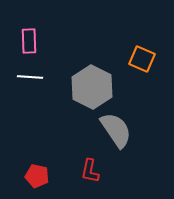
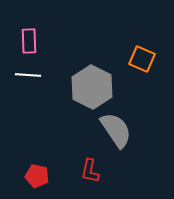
white line: moved 2 px left, 2 px up
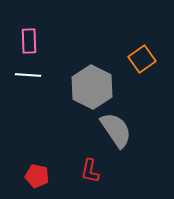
orange square: rotated 32 degrees clockwise
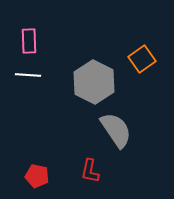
gray hexagon: moved 2 px right, 5 px up
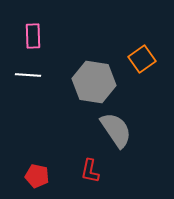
pink rectangle: moved 4 px right, 5 px up
gray hexagon: rotated 18 degrees counterclockwise
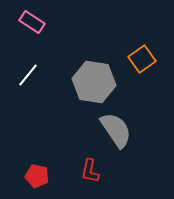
pink rectangle: moved 1 px left, 14 px up; rotated 55 degrees counterclockwise
white line: rotated 55 degrees counterclockwise
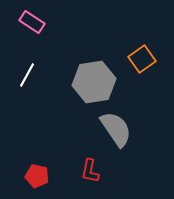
white line: moved 1 px left; rotated 10 degrees counterclockwise
gray hexagon: rotated 18 degrees counterclockwise
gray semicircle: moved 1 px up
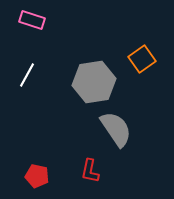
pink rectangle: moved 2 px up; rotated 15 degrees counterclockwise
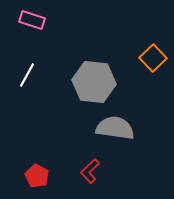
orange square: moved 11 px right, 1 px up; rotated 8 degrees counterclockwise
gray hexagon: rotated 15 degrees clockwise
gray semicircle: moved 1 px left, 1 px up; rotated 48 degrees counterclockwise
red L-shape: rotated 35 degrees clockwise
red pentagon: rotated 15 degrees clockwise
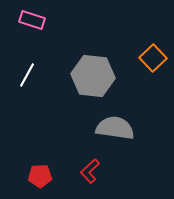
gray hexagon: moved 1 px left, 6 px up
red pentagon: moved 3 px right; rotated 30 degrees counterclockwise
